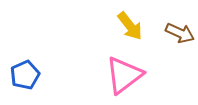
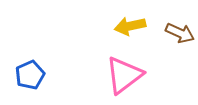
yellow arrow: rotated 116 degrees clockwise
blue pentagon: moved 5 px right
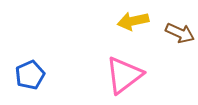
yellow arrow: moved 3 px right, 5 px up
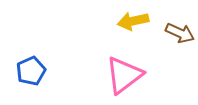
blue pentagon: moved 1 px right, 4 px up
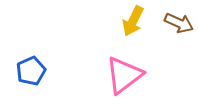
yellow arrow: rotated 52 degrees counterclockwise
brown arrow: moved 1 px left, 10 px up
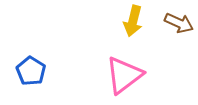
yellow arrow: rotated 12 degrees counterclockwise
blue pentagon: rotated 16 degrees counterclockwise
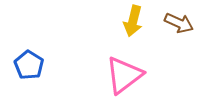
blue pentagon: moved 2 px left, 6 px up
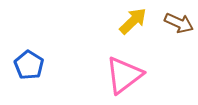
yellow arrow: rotated 148 degrees counterclockwise
